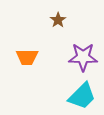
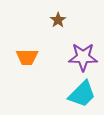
cyan trapezoid: moved 2 px up
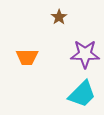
brown star: moved 1 px right, 3 px up
purple star: moved 2 px right, 3 px up
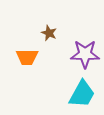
brown star: moved 10 px left, 16 px down; rotated 14 degrees counterclockwise
cyan trapezoid: rotated 16 degrees counterclockwise
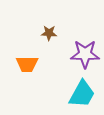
brown star: rotated 21 degrees counterclockwise
orange trapezoid: moved 7 px down
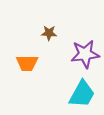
purple star: rotated 8 degrees counterclockwise
orange trapezoid: moved 1 px up
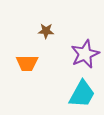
brown star: moved 3 px left, 2 px up
purple star: rotated 16 degrees counterclockwise
